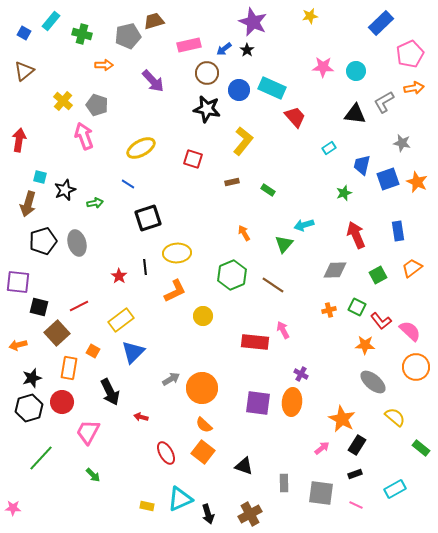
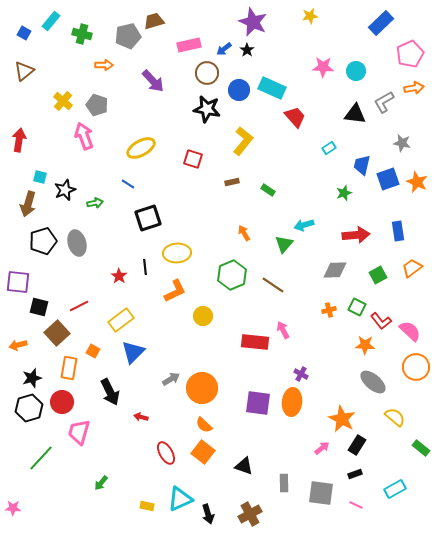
red arrow at (356, 235): rotated 108 degrees clockwise
pink trapezoid at (88, 432): moved 9 px left; rotated 12 degrees counterclockwise
green arrow at (93, 475): moved 8 px right, 8 px down; rotated 84 degrees clockwise
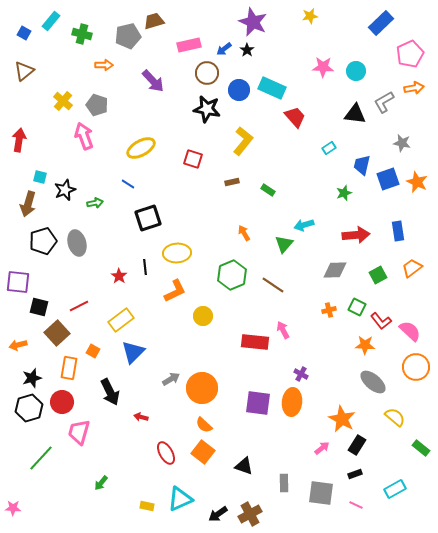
black arrow at (208, 514): moved 10 px right; rotated 72 degrees clockwise
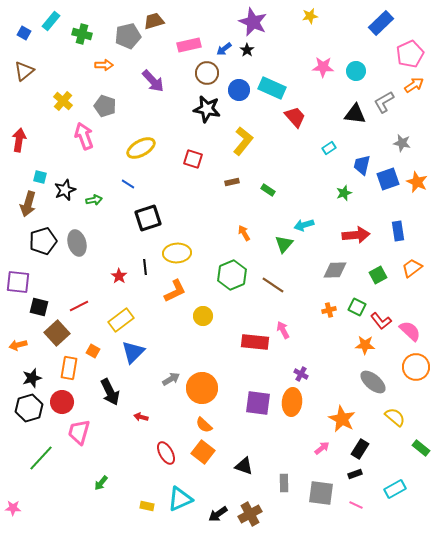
orange arrow at (414, 88): moved 3 px up; rotated 24 degrees counterclockwise
gray pentagon at (97, 105): moved 8 px right, 1 px down
green arrow at (95, 203): moved 1 px left, 3 px up
black rectangle at (357, 445): moved 3 px right, 4 px down
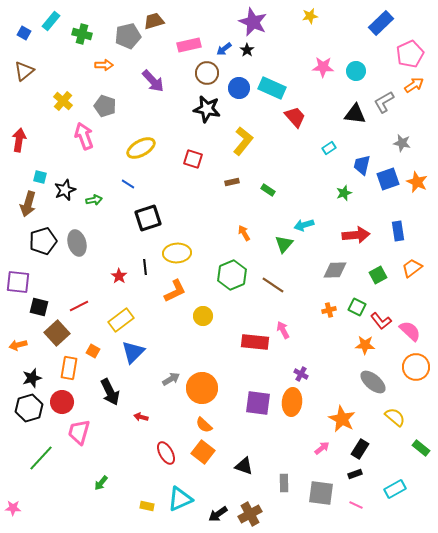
blue circle at (239, 90): moved 2 px up
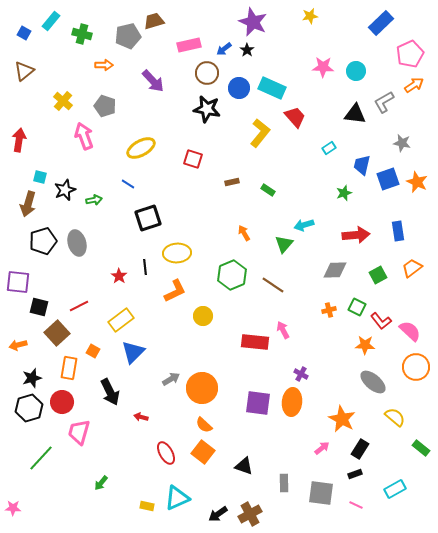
yellow L-shape at (243, 141): moved 17 px right, 8 px up
cyan triangle at (180, 499): moved 3 px left, 1 px up
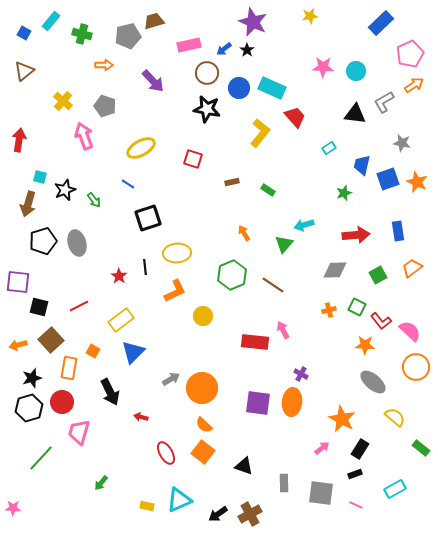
green arrow at (94, 200): rotated 63 degrees clockwise
brown square at (57, 333): moved 6 px left, 7 px down
cyan triangle at (177, 498): moved 2 px right, 2 px down
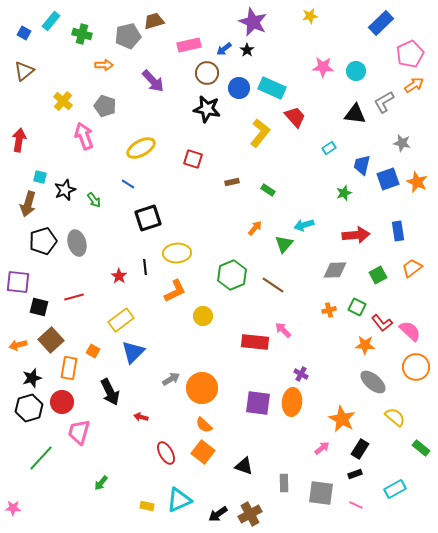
orange arrow at (244, 233): moved 11 px right, 5 px up; rotated 70 degrees clockwise
red line at (79, 306): moved 5 px left, 9 px up; rotated 12 degrees clockwise
red L-shape at (381, 321): moved 1 px right, 2 px down
pink arrow at (283, 330): rotated 18 degrees counterclockwise
